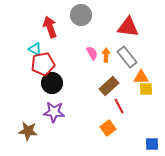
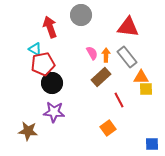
brown rectangle: moved 8 px left, 9 px up
red line: moved 6 px up
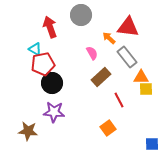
orange arrow: moved 3 px right, 17 px up; rotated 48 degrees counterclockwise
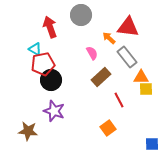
black circle: moved 1 px left, 3 px up
purple star: moved 1 px up; rotated 15 degrees clockwise
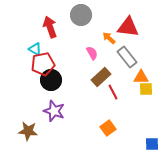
red line: moved 6 px left, 8 px up
